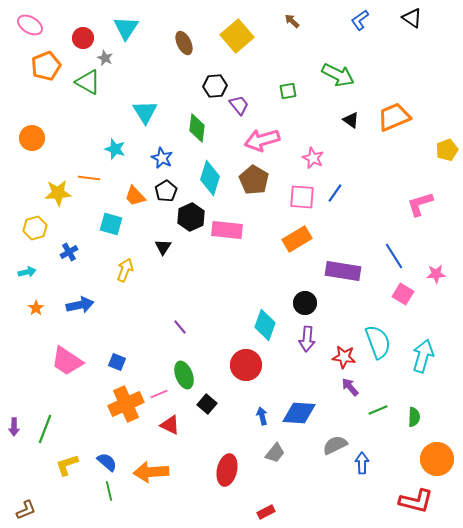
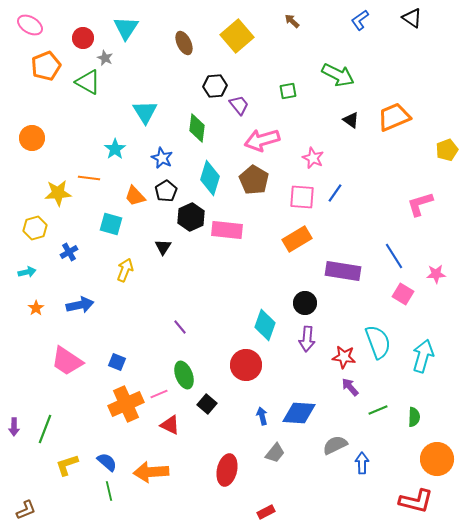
cyan star at (115, 149): rotated 20 degrees clockwise
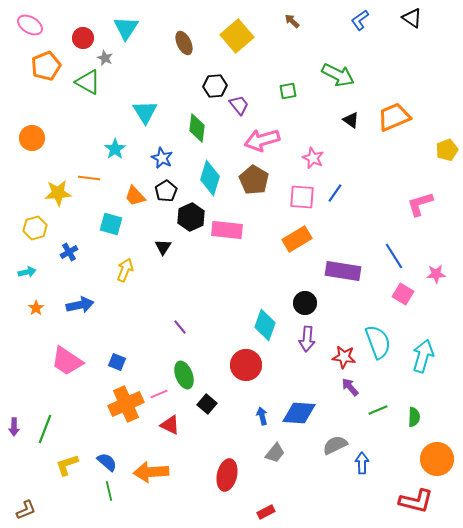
red ellipse at (227, 470): moved 5 px down
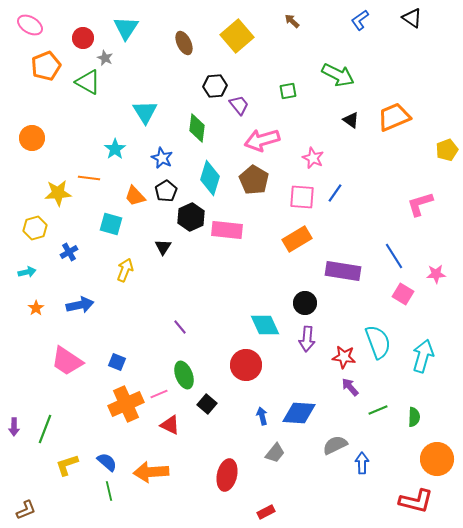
cyan diamond at (265, 325): rotated 44 degrees counterclockwise
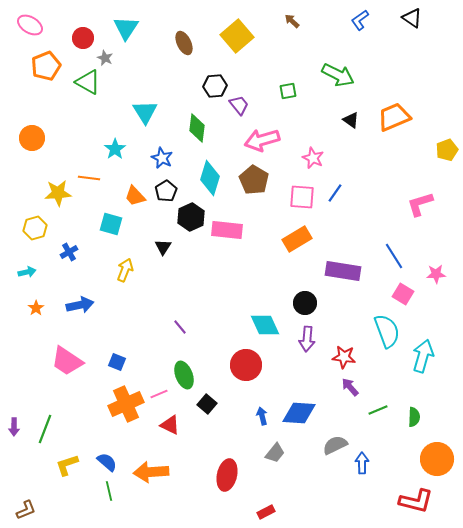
cyan semicircle at (378, 342): moved 9 px right, 11 px up
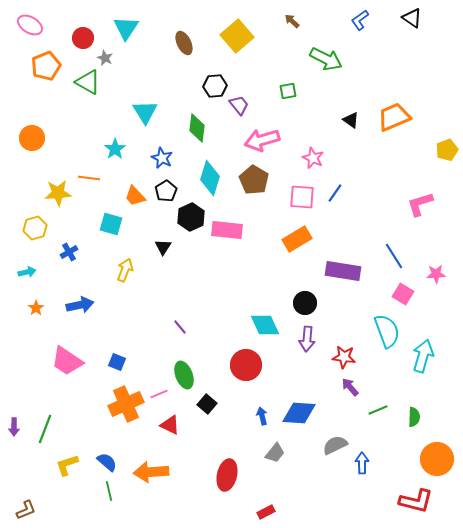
green arrow at (338, 75): moved 12 px left, 16 px up
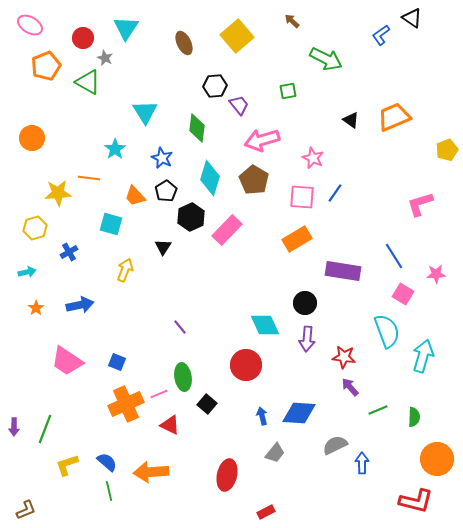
blue L-shape at (360, 20): moved 21 px right, 15 px down
pink rectangle at (227, 230): rotated 52 degrees counterclockwise
green ellipse at (184, 375): moved 1 px left, 2 px down; rotated 12 degrees clockwise
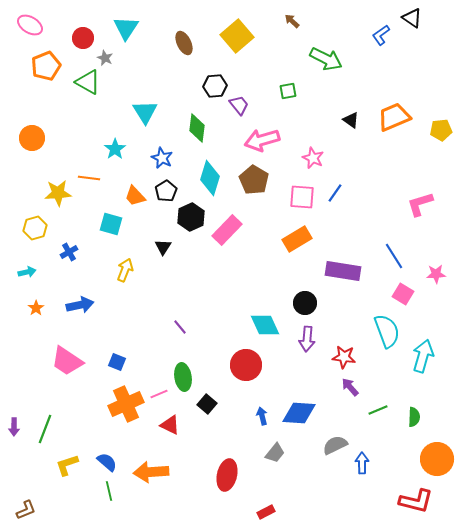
yellow pentagon at (447, 150): moved 6 px left, 20 px up; rotated 15 degrees clockwise
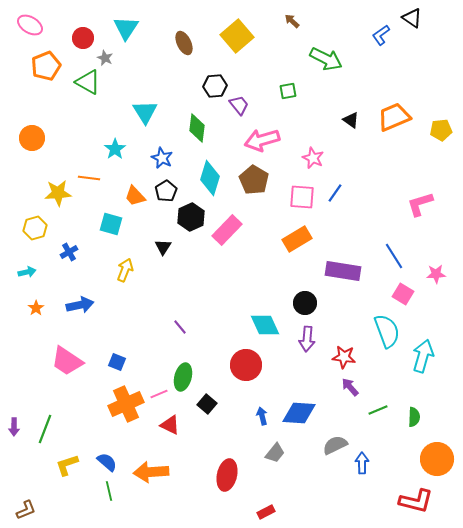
green ellipse at (183, 377): rotated 24 degrees clockwise
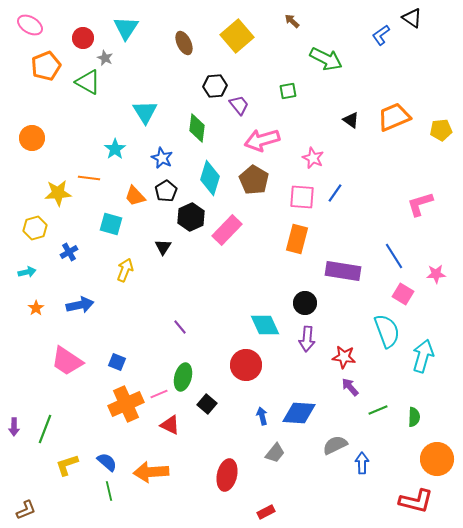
orange rectangle at (297, 239): rotated 44 degrees counterclockwise
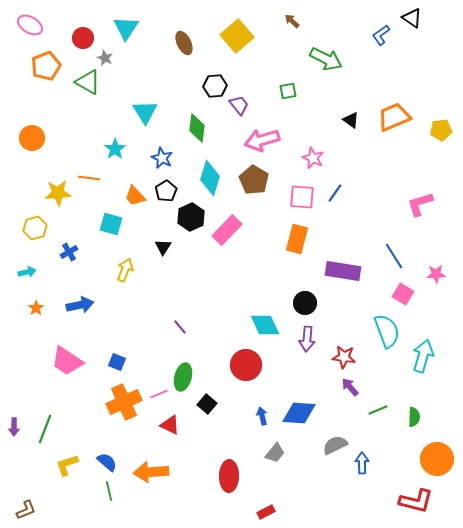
orange cross at (126, 404): moved 2 px left, 2 px up
red ellipse at (227, 475): moved 2 px right, 1 px down; rotated 12 degrees counterclockwise
